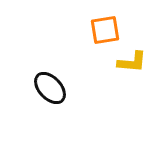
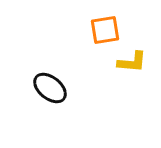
black ellipse: rotated 8 degrees counterclockwise
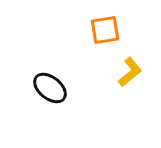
yellow L-shape: moved 2 px left, 10 px down; rotated 44 degrees counterclockwise
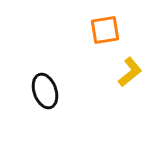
black ellipse: moved 5 px left, 3 px down; rotated 32 degrees clockwise
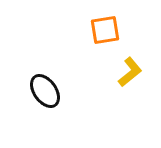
black ellipse: rotated 16 degrees counterclockwise
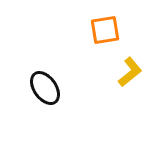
black ellipse: moved 3 px up
